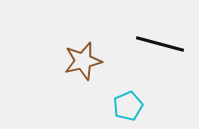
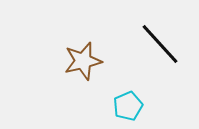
black line: rotated 33 degrees clockwise
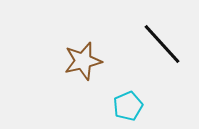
black line: moved 2 px right
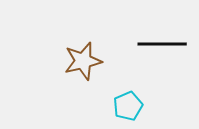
black line: rotated 48 degrees counterclockwise
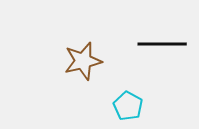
cyan pentagon: rotated 20 degrees counterclockwise
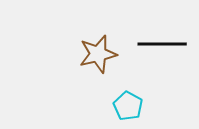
brown star: moved 15 px right, 7 px up
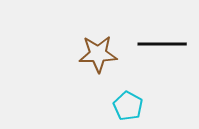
brown star: rotated 12 degrees clockwise
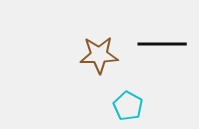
brown star: moved 1 px right, 1 px down
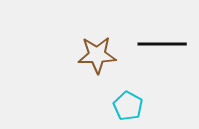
brown star: moved 2 px left
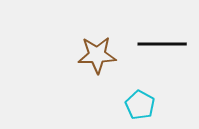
cyan pentagon: moved 12 px right, 1 px up
